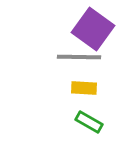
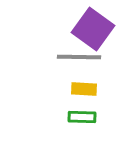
yellow rectangle: moved 1 px down
green rectangle: moved 7 px left, 5 px up; rotated 28 degrees counterclockwise
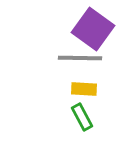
gray line: moved 1 px right, 1 px down
green rectangle: rotated 60 degrees clockwise
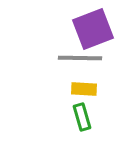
purple square: rotated 33 degrees clockwise
green rectangle: rotated 12 degrees clockwise
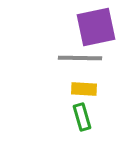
purple square: moved 3 px right, 2 px up; rotated 9 degrees clockwise
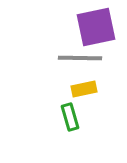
yellow rectangle: rotated 15 degrees counterclockwise
green rectangle: moved 12 px left
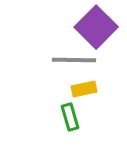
purple square: rotated 33 degrees counterclockwise
gray line: moved 6 px left, 2 px down
